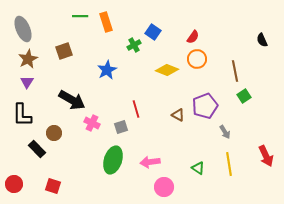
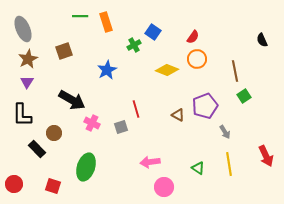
green ellipse: moved 27 px left, 7 px down
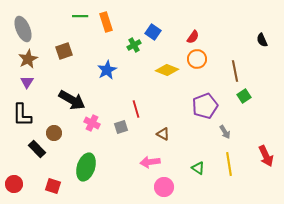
brown triangle: moved 15 px left, 19 px down
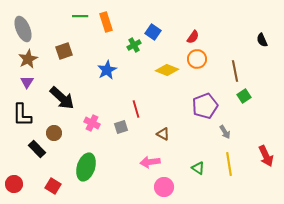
black arrow: moved 10 px left, 2 px up; rotated 12 degrees clockwise
red square: rotated 14 degrees clockwise
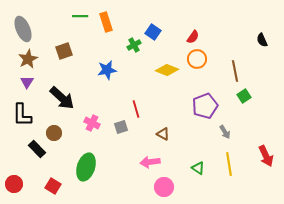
blue star: rotated 18 degrees clockwise
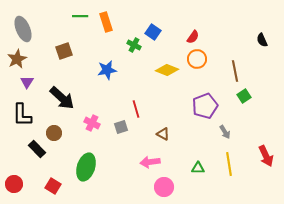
green cross: rotated 32 degrees counterclockwise
brown star: moved 11 px left
green triangle: rotated 32 degrees counterclockwise
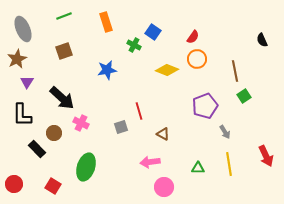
green line: moved 16 px left; rotated 21 degrees counterclockwise
red line: moved 3 px right, 2 px down
pink cross: moved 11 px left
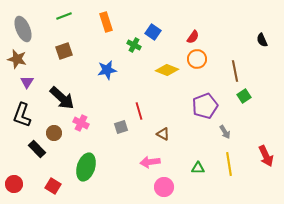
brown star: rotated 30 degrees counterclockwise
black L-shape: rotated 20 degrees clockwise
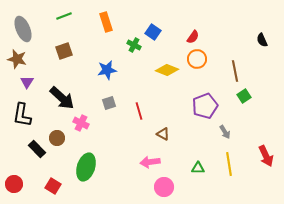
black L-shape: rotated 10 degrees counterclockwise
gray square: moved 12 px left, 24 px up
brown circle: moved 3 px right, 5 px down
